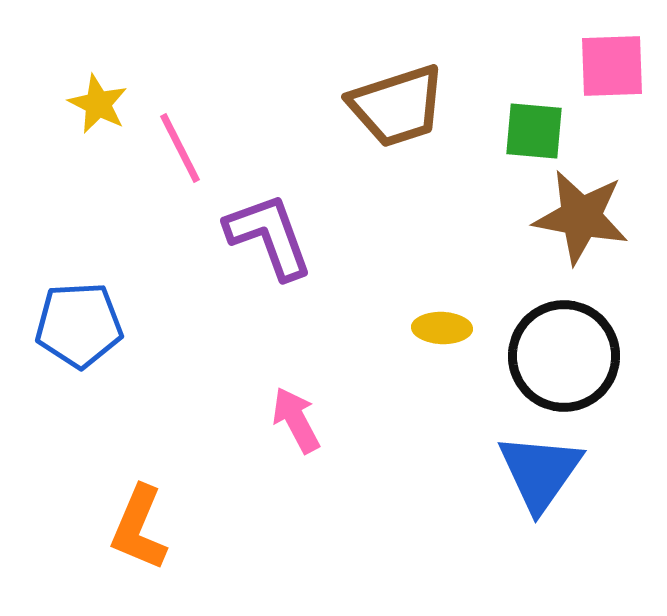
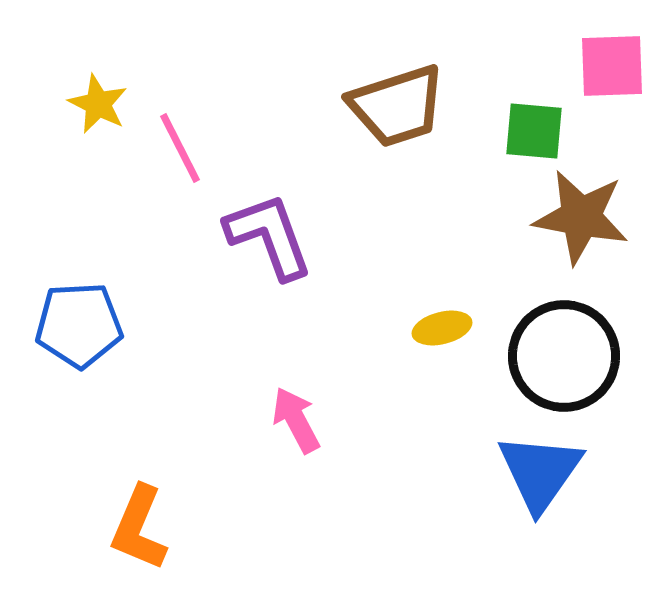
yellow ellipse: rotated 16 degrees counterclockwise
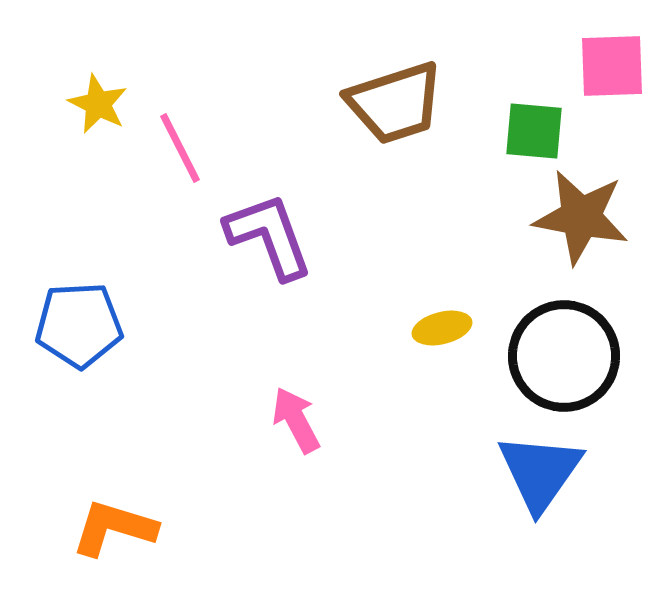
brown trapezoid: moved 2 px left, 3 px up
orange L-shape: moved 25 px left; rotated 84 degrees clockwise
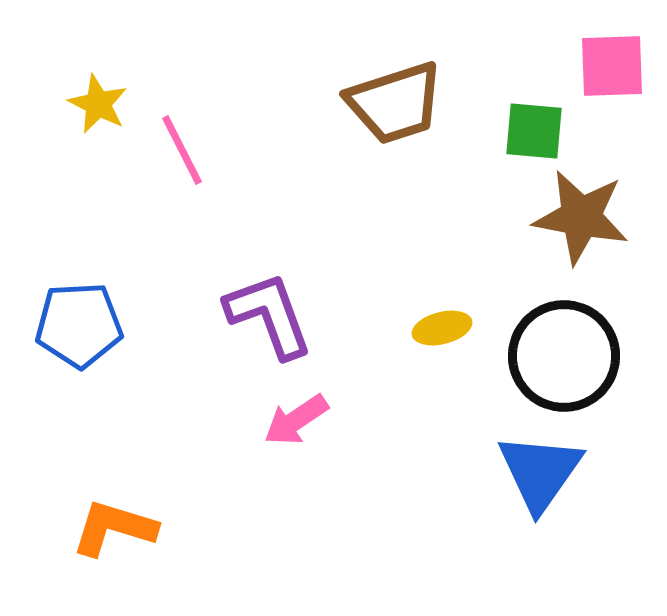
pink line: moved 2 px right, 2 px down
purple L-shape: moved 79 px down
pink arrow: rotated 96 degrees counterclockwise
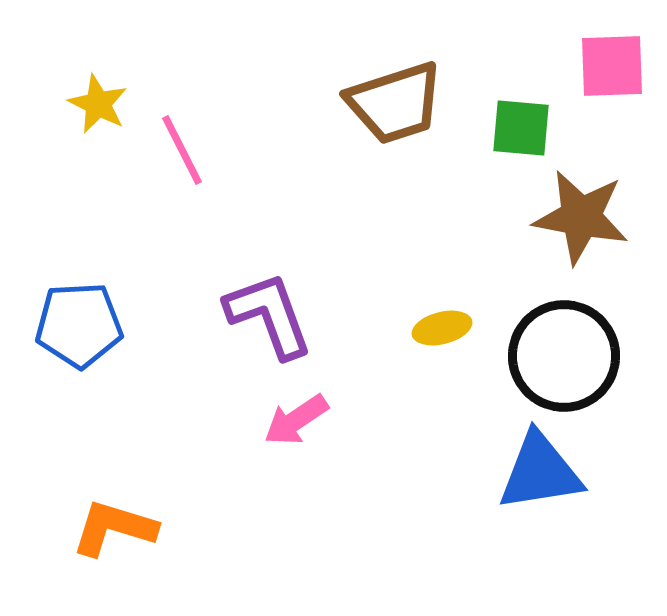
green square: moved 13 px left, 3 px up
blue triangle: rotated 46 degrees clockwise
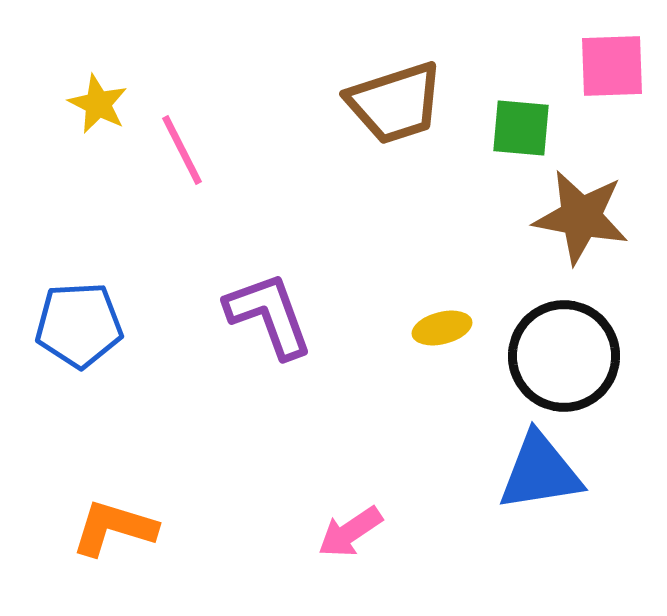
pink arrow: moved 54 px right, 112 px down
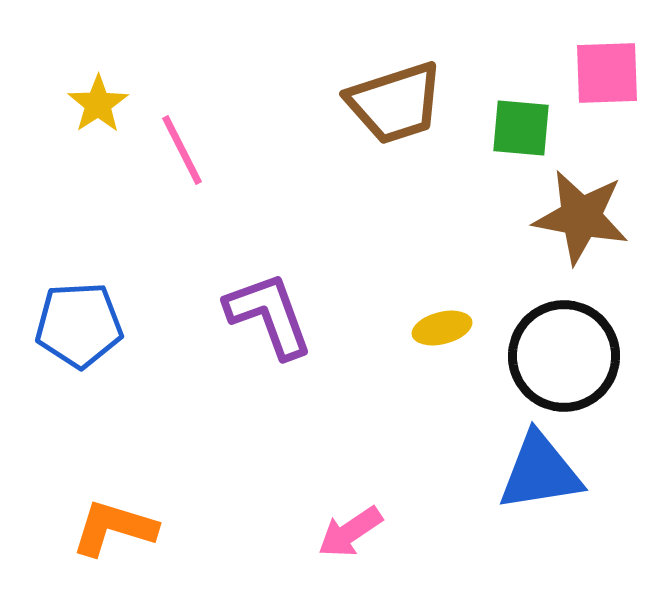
pink square: moved 5 px left, 7 px down
yellow star: rotated 12 degrees clockwise
